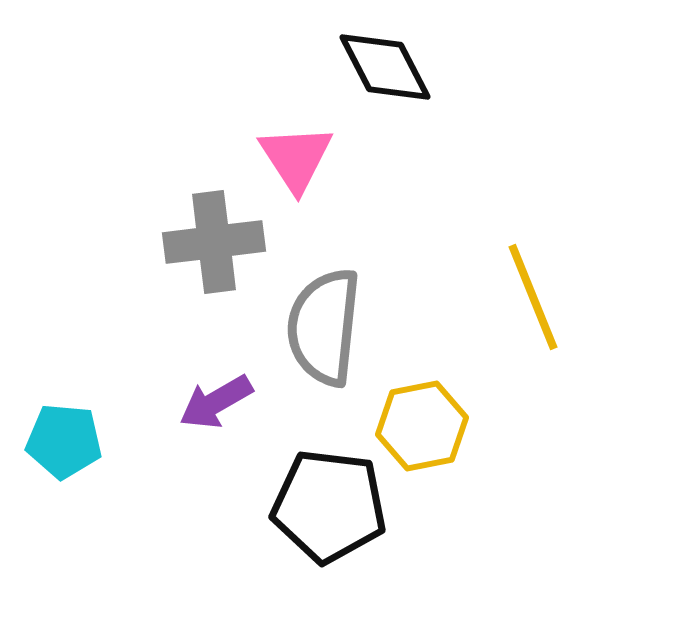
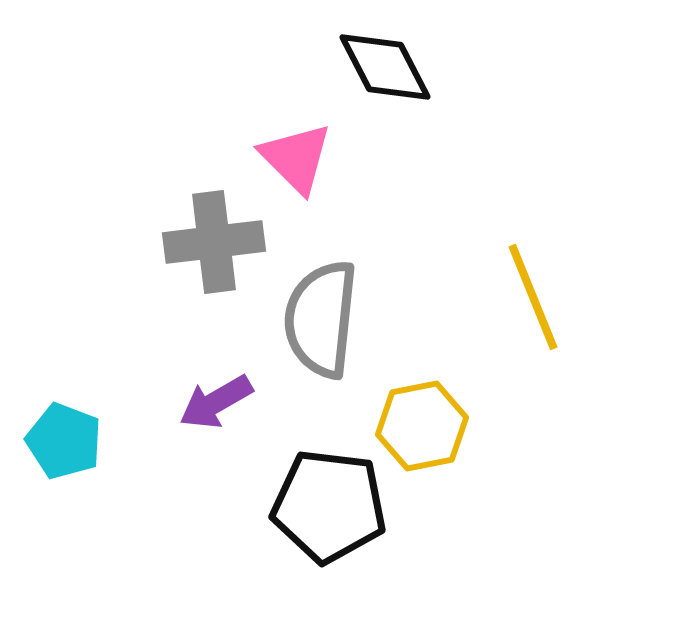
pink triangle: rotated 12 degrees counterclockwise
gray semicircle: moved 3 px left, 8 px up
cyan pentagon: rotated 16 degrees clockwise
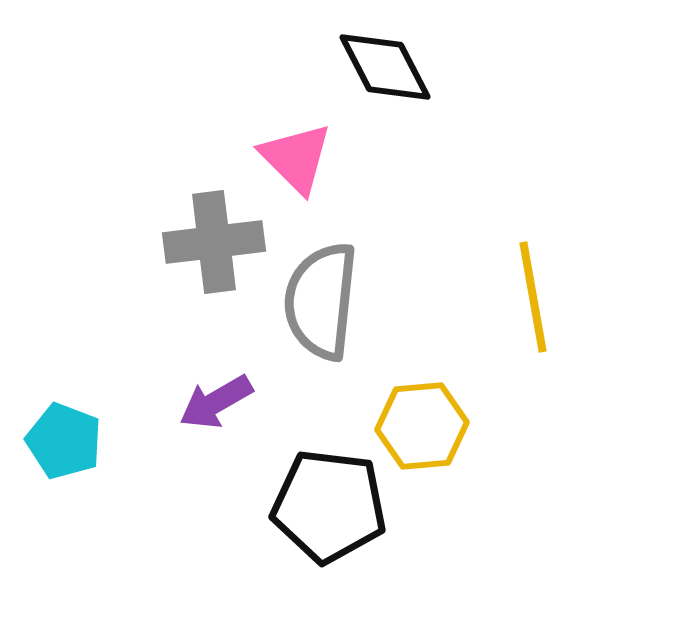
yellow line: rotated 12 degrees clockwise
gray semicircle: moved 18 px up
yellow hexagon: rotated 6 degrees clockwise
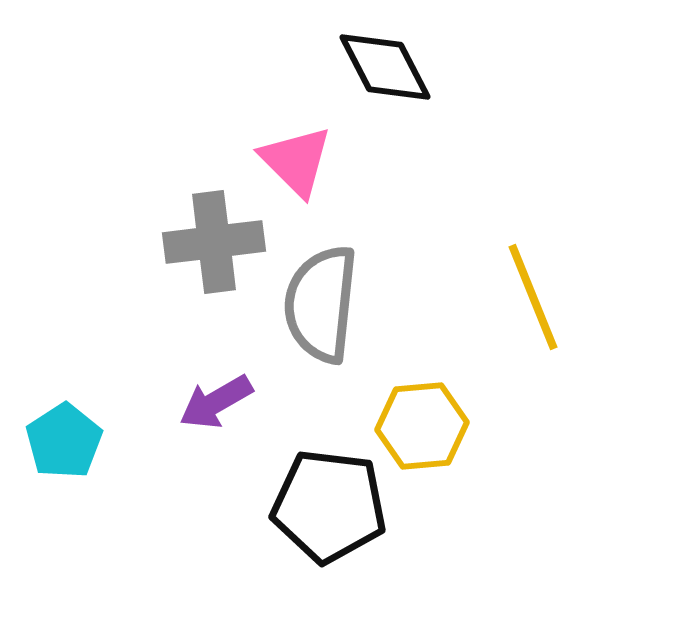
pink triangle: moved 3 px down
yellow line: rotated 12 degrees counterclockwise
gray semicircle: moved 3 px down
cyan pentagon: rotated 18 degrees clockwise
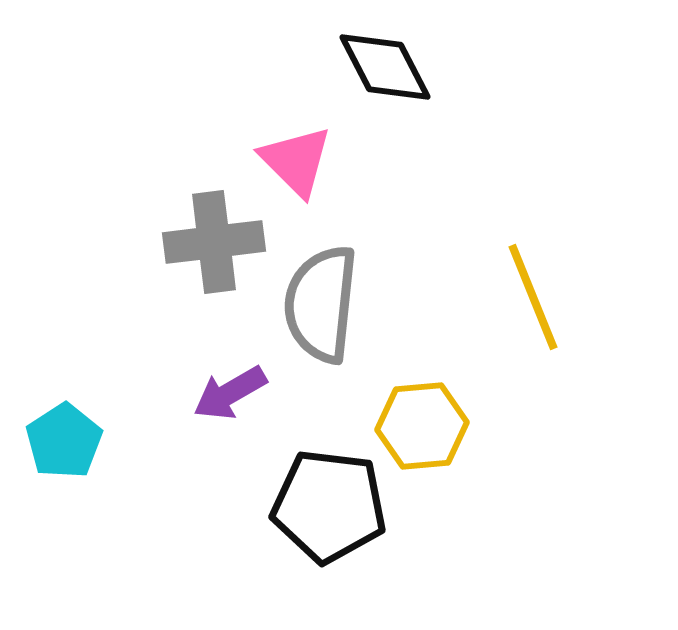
purple arrow: moved 14 px right, 9 px up
